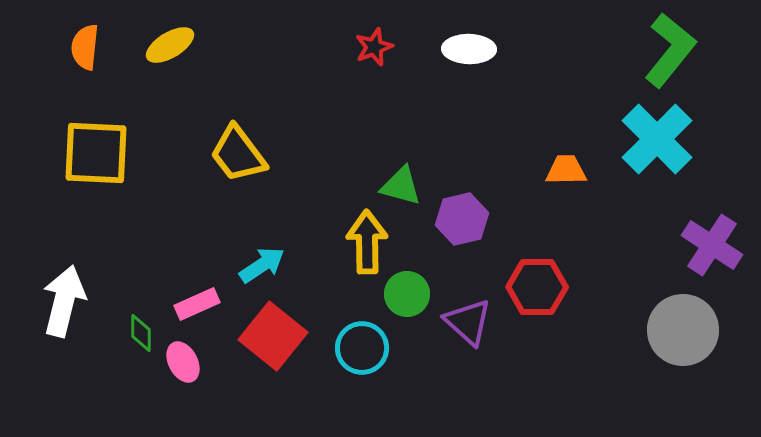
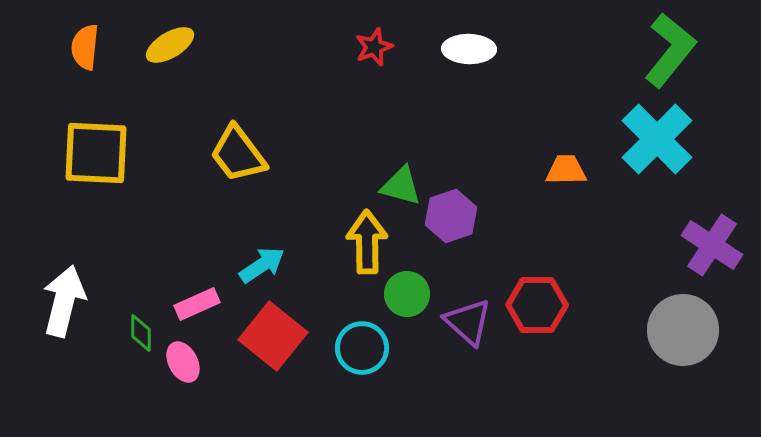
purple hexagon: moved 11 px left, 3 px up; rotated 6 degrees counterclockwise
red hexagon: moved 18 px down
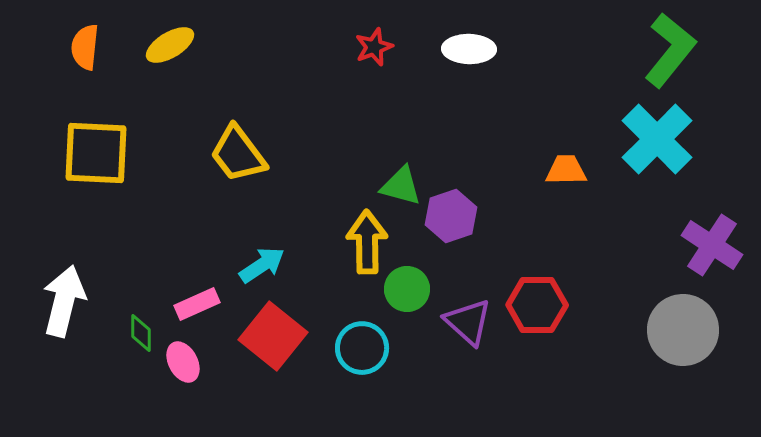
green circle: moved 5 px up
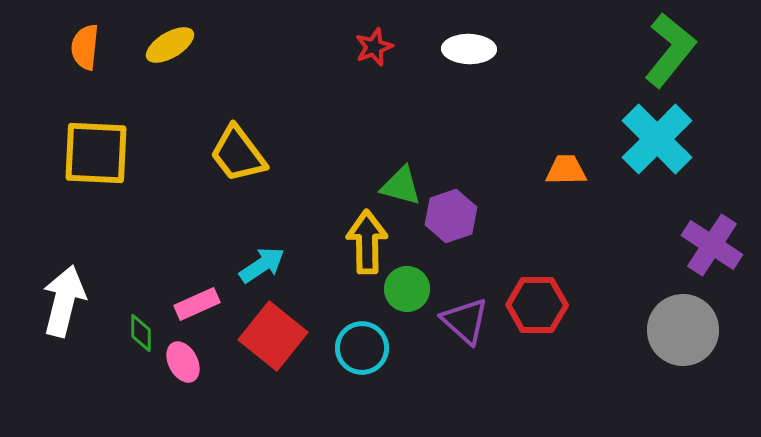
purple triangle: moved 3 px left, 1 px up
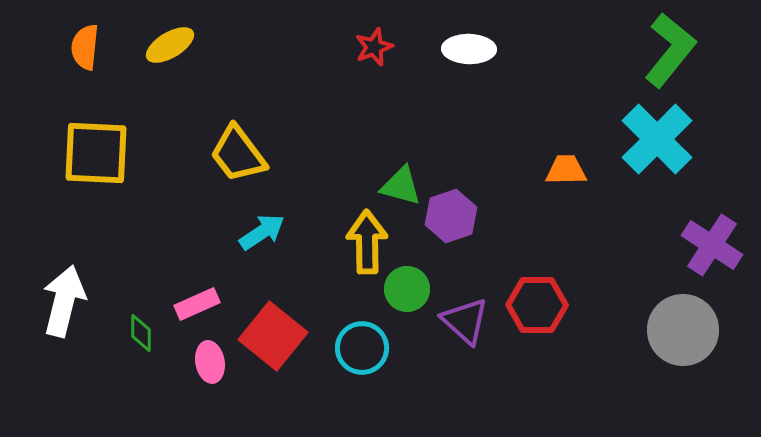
cyan arrow: moved 33 px up
pink ellipse: moved 27 px right; rotated 18 degrees clockwise
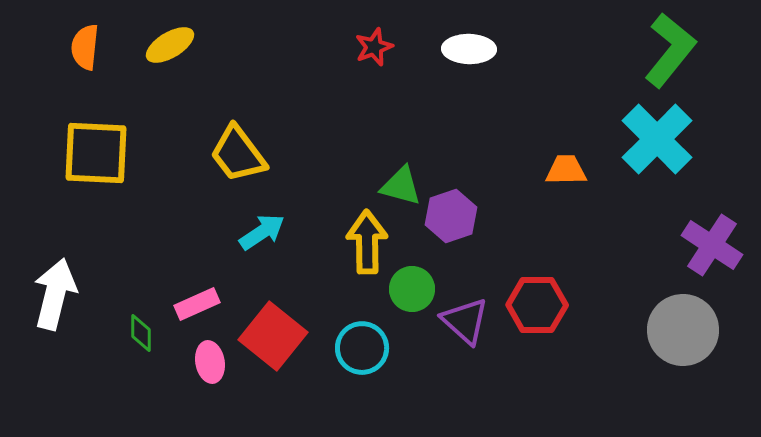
green circle: moved 5 px right
white arrow: moved 9 px left, 7 px up
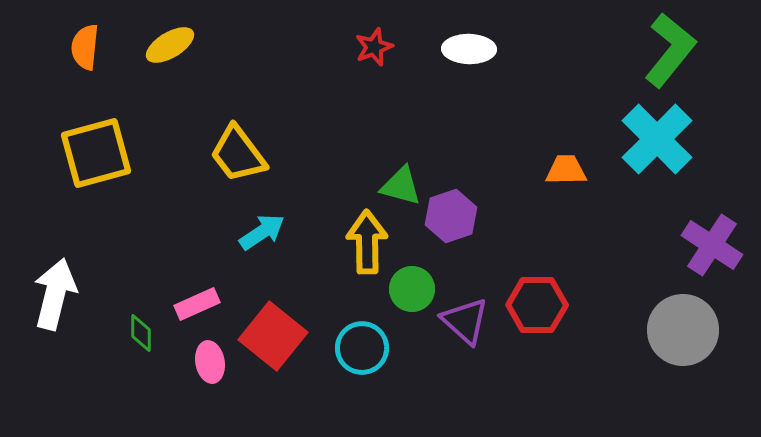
yellow square: rotated 18 degrees counterclockwise
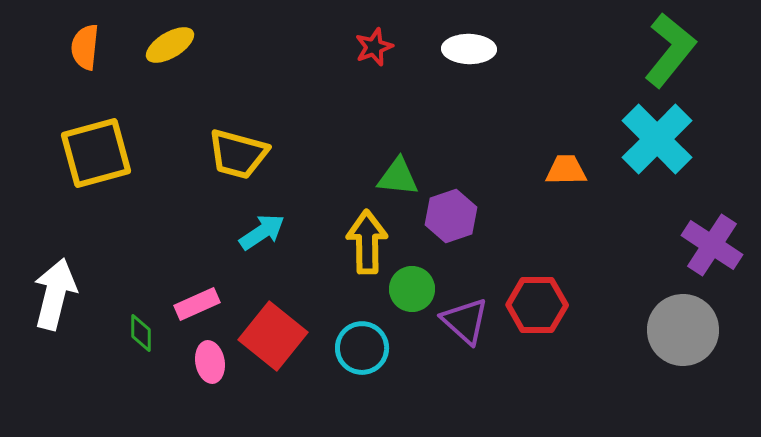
yellow trapezoid: rotated 38 degrees counterclockwise
green triangle: moved 3 px left, 9 px up; rotated 9 degrees counterclockwise
